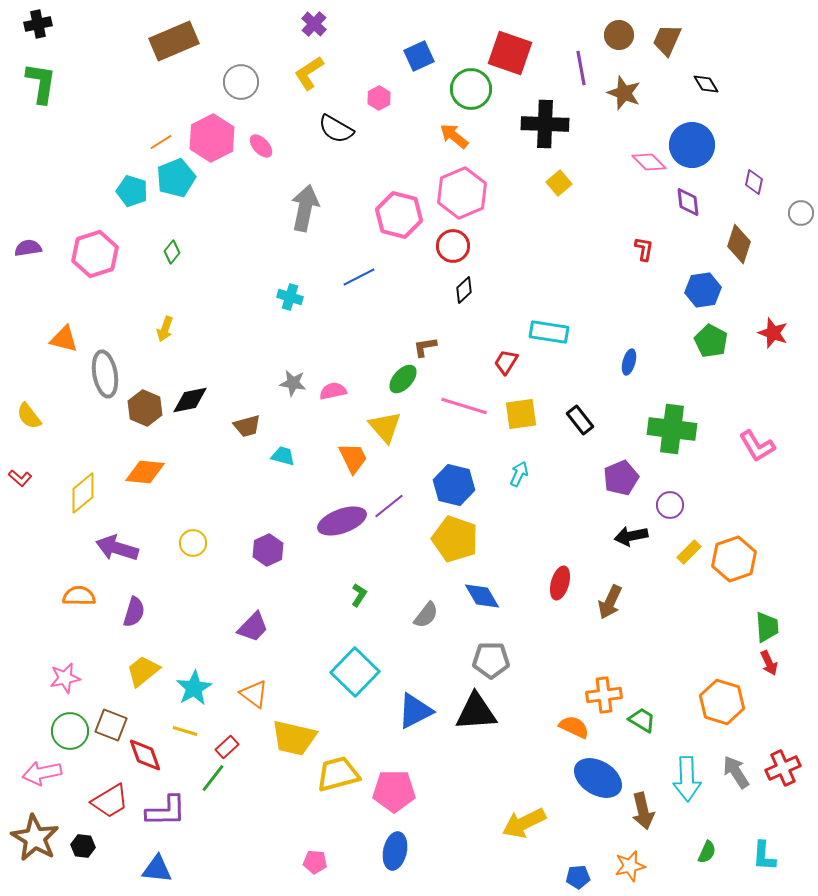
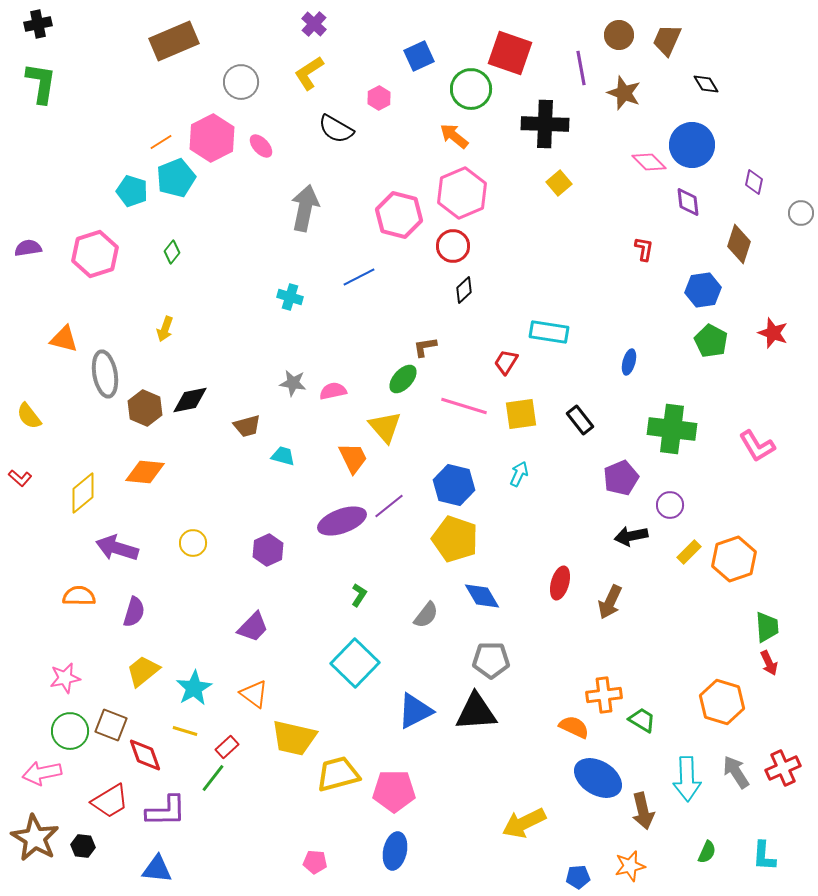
cyan square at (355, 672): moved 9 px up
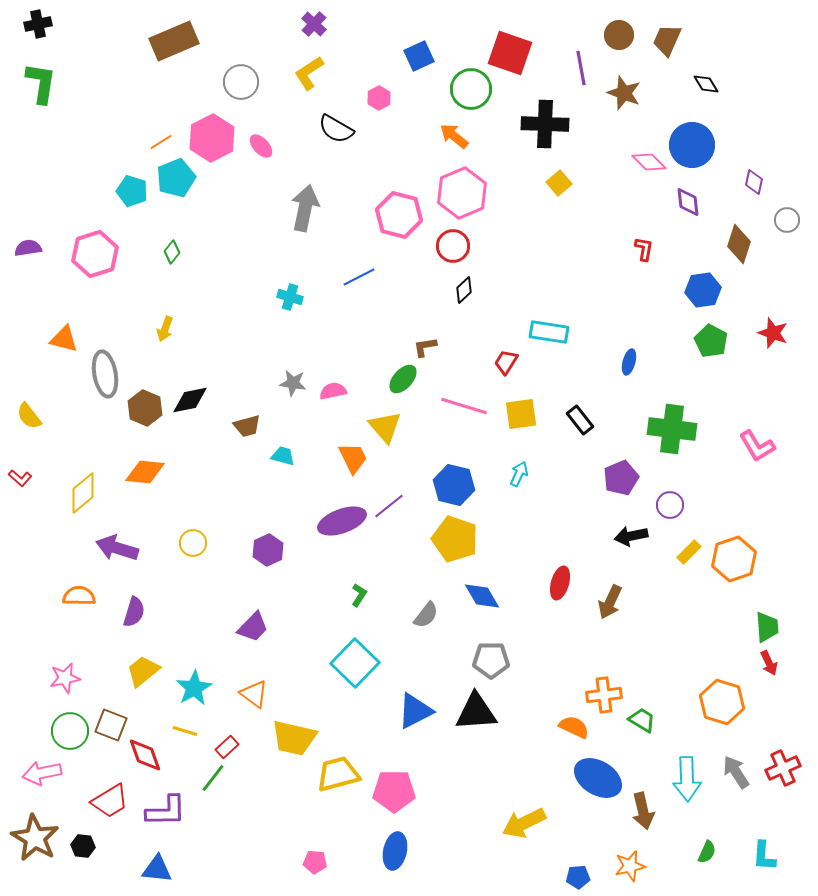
gray circle at (801, 213): moved 14 px left, 7 px down
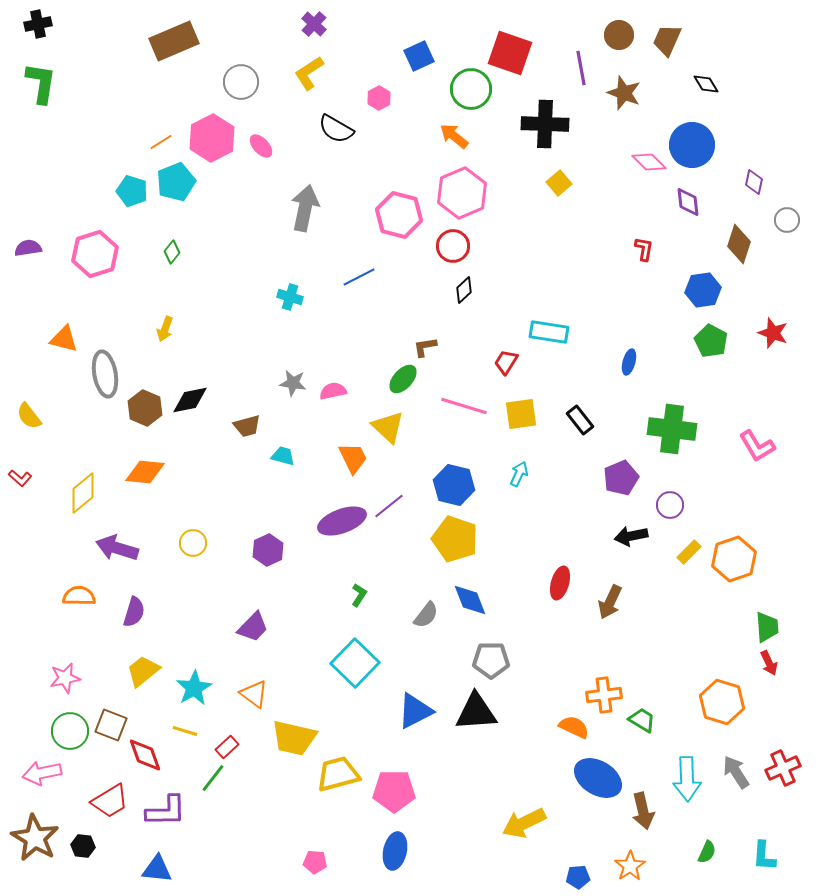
cyan pentagon at (176, 178): moved 4 px down
yellow triangle at (385, 427): moved 3 px right; rotated 6 degrees counterclockwise
blue diamond at (482, 596): moved 12 px left, 4 px down; rotated 9 degrees clockwise
orange star at (630, 866): rotated 20 degrees counterclockwise
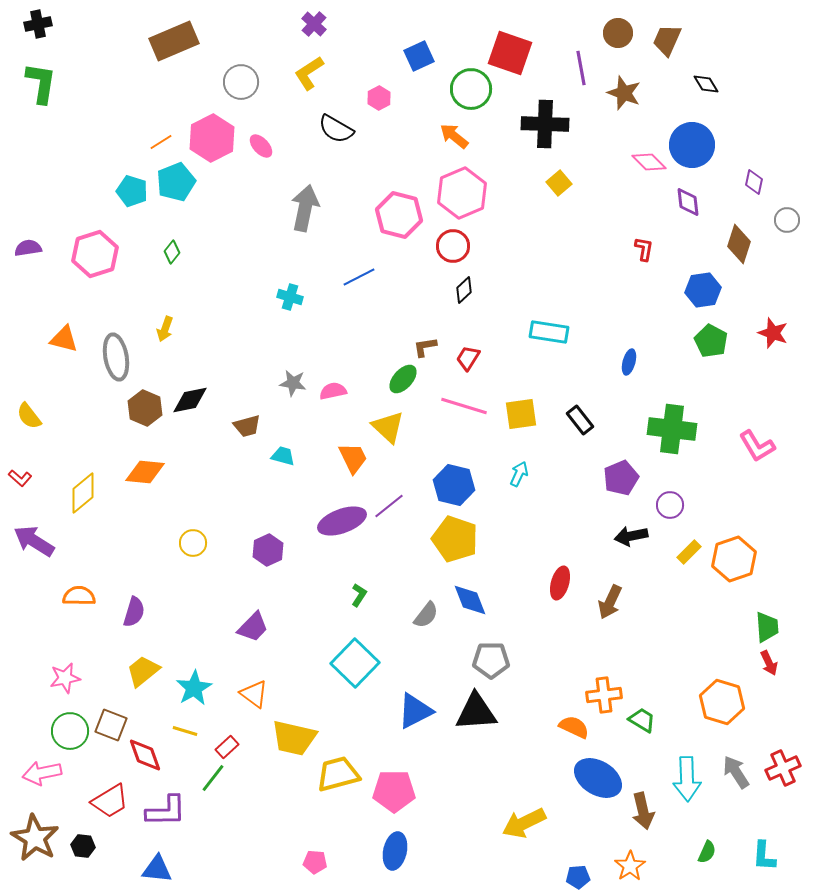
brown circle at (619, 35): moved 1 px left, 2 px up
red trapezoid at (506, 362): moved 38 px left, 4 px up
gray ellipse at (105, 374): moved 11 px right, 17 px up
purple arrow at (117, 548): moved 83 px left, 7 px up; rotated 15 degrees clockwise
